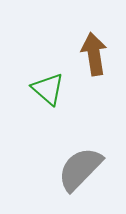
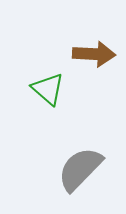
brown arrow: rotated 102 degrees clockwise
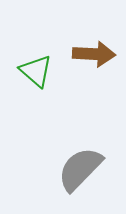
green triangle: moved 12 px left, 18 px up
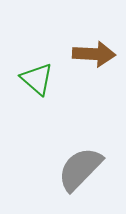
green triangle: moved 1 px right, 8 px down
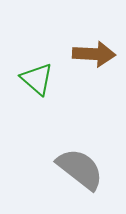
gray semicircle: rotated 84 degrees clockwise
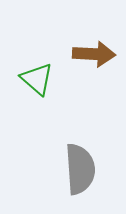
gray semicircle: rotated 48 degrees clockwise
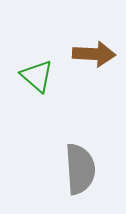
green triangle: moved 3 px up
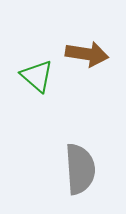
brown arrow: moved 7 px left; rotated 6 degrees clockwise
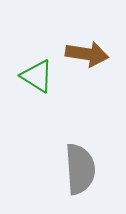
green triangle: rotated 9 degrees counterclockwise
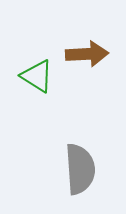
brown arrow: rotated 12 degrees counterclockwise
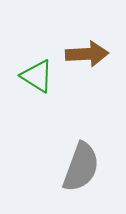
gray semicircle: moved 1 px right, 2 px up; rotated 24 degrees clockwise
